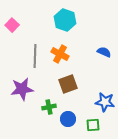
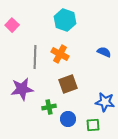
gray line: moved 1 px down
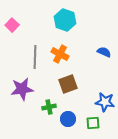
green square: moved 2 px up
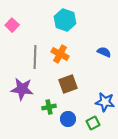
purple star: rotated 15 degrees clockwise
green square: rotated 24 degrees counterclockwise
